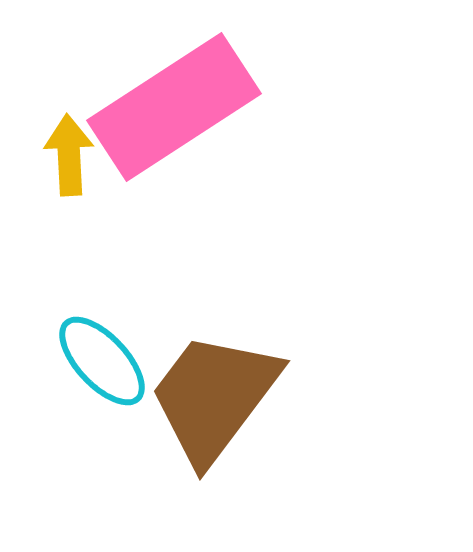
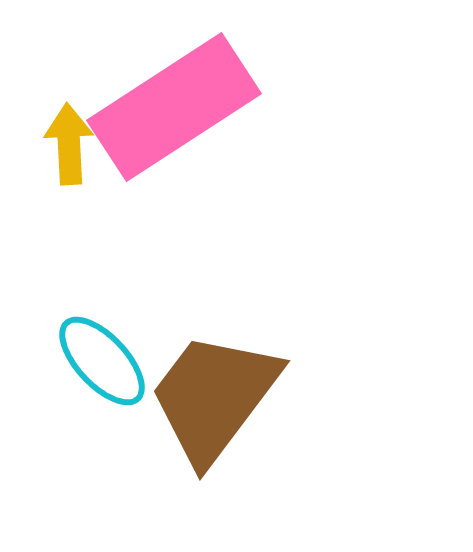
yellow arrow: moved 11 px up
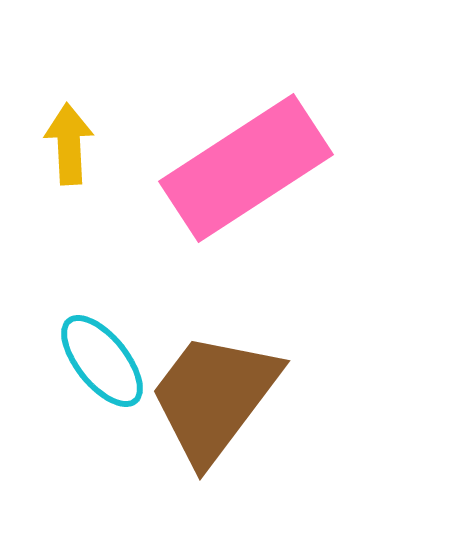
pink rectangle: moved 72 px right, 61 px down
cyan ellipse: rotated 4 degrees clockwise
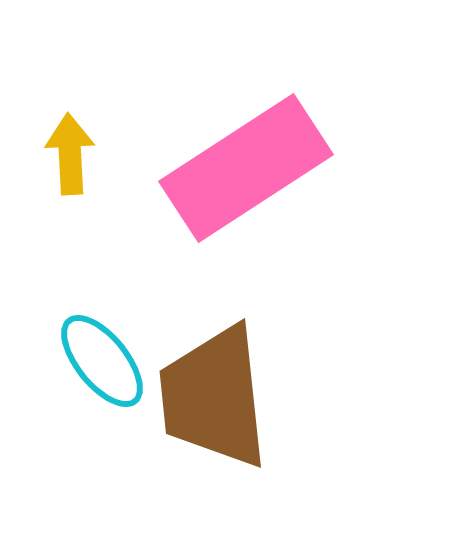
yellow arrow: moved 1 px right, 10 px down
brown trapezoid: rotated 43 degrees counterclockwise
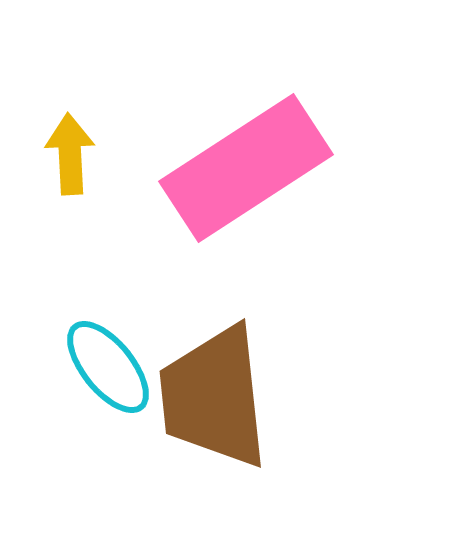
cyan ellipse: moved 6 px right, 6 px down
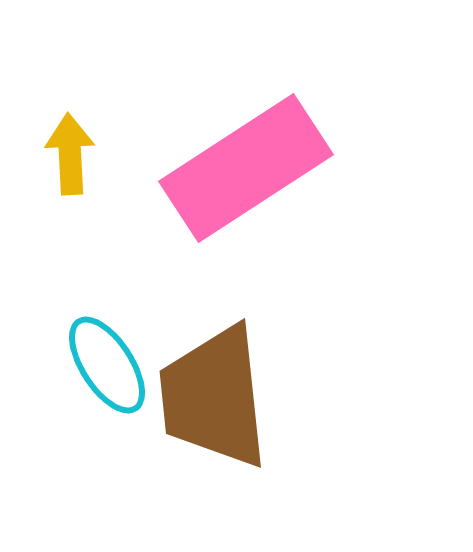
cyan ellipse: moved 1 px left, 2 px up; rotated 6 degrees clockwise
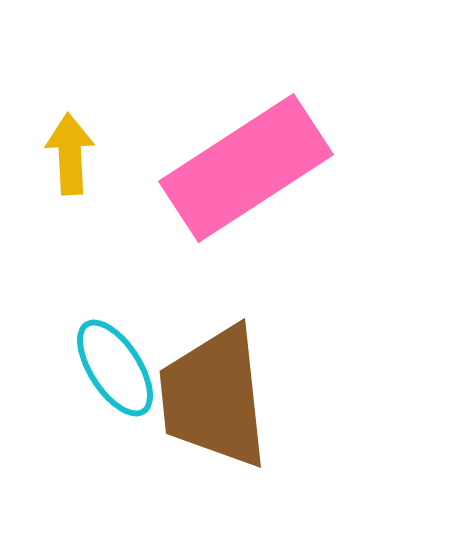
cyan ellipse: moved 8 px right, 3 px down
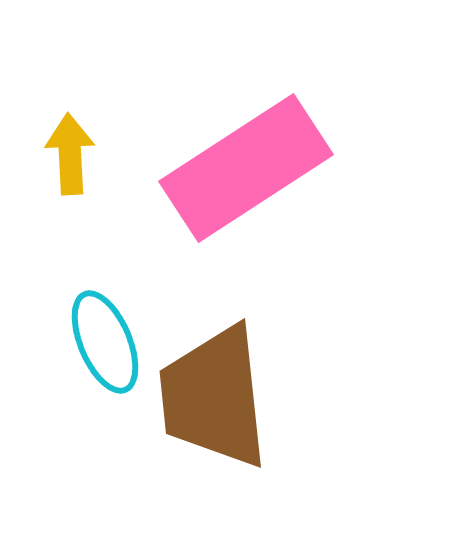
cyan ellipse: moved 10 px left, 26 px up; rotated 10 degrees clockwise
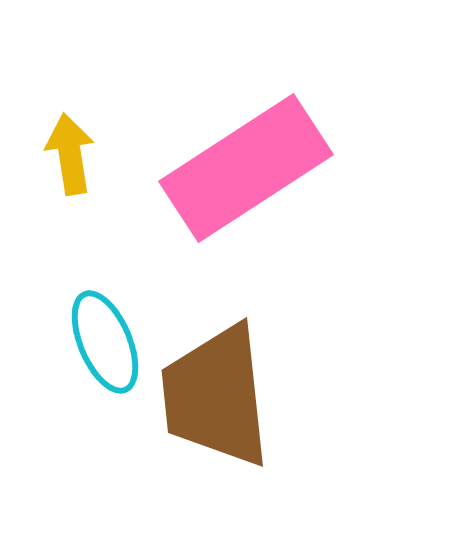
yellow arrow: rotated 6 degrees counterclockwise
brown trapezoid: moved 2 px right, 1 px up
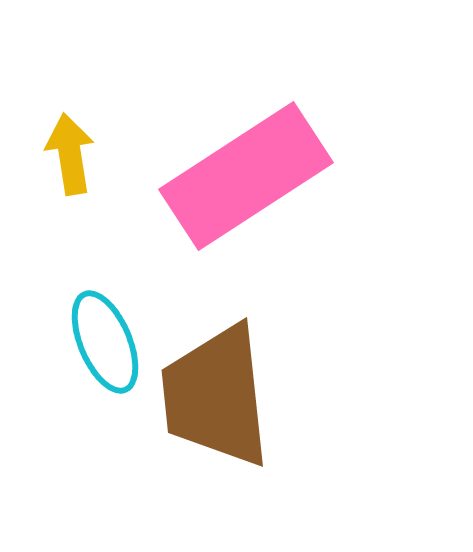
pink rectangle: moved 8 px down
